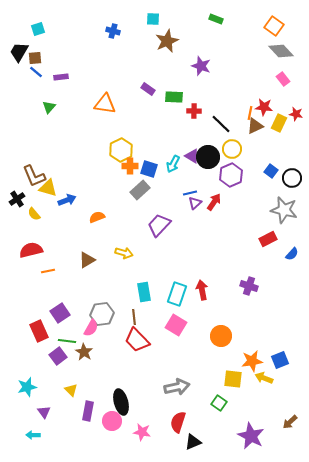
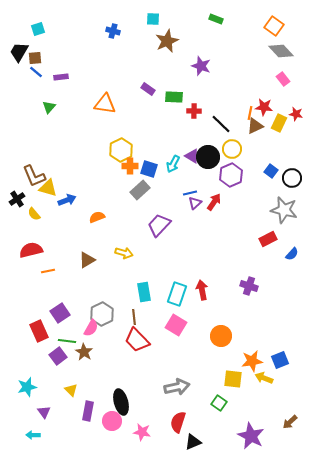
gray hexagon at (102, 314): rotated 20 degrees counterclockwise
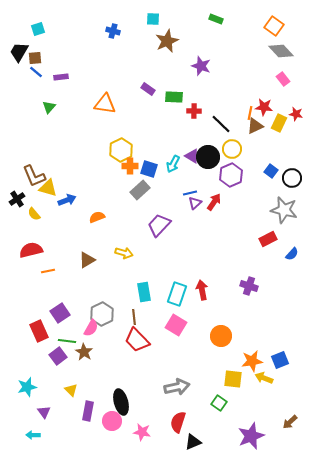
purple star at (251, 436): rotated 24 degrees clockwise
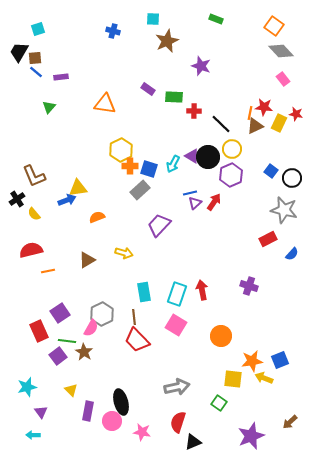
yellow triangle at (48, 188): moved 30 px right; rotated 24 degrees counterclockwise
purple triangle at (44, 412): moved 3 px left
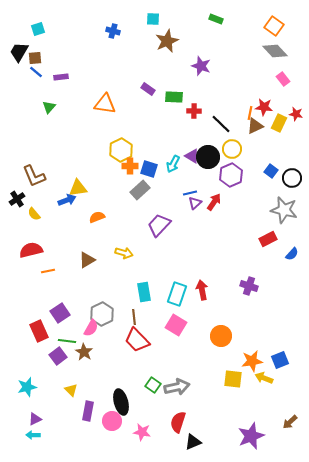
gray diamond at (281, 51): moved 6 px left
green square at (219, 403): moved 66 px left, 18 px up
purple triangle at (41, 412): moved 6 px left, 7 px down; rotated 40 degrees clockwise
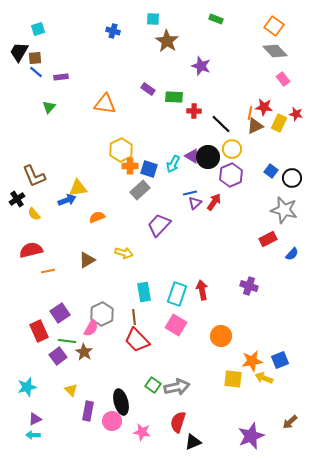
brown star at (167, 41): rotated 15 degrees counterclockwise
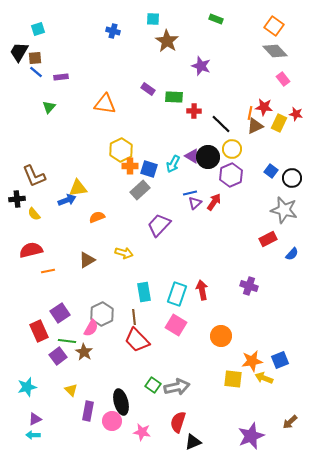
black cross at (17, 199): rotated 28 degrees clockwise
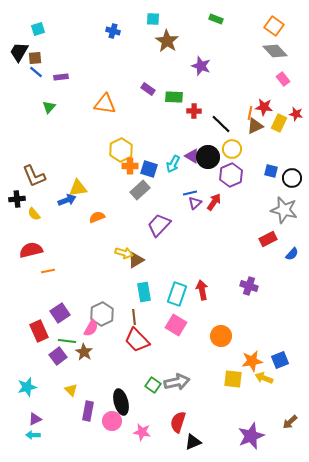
blue square at (271, 171): rotated 24 degrees counterclockwise
brown triangle at (87, 260): moved 49 px right
gray arrow at (177, 387): moved 5 px up
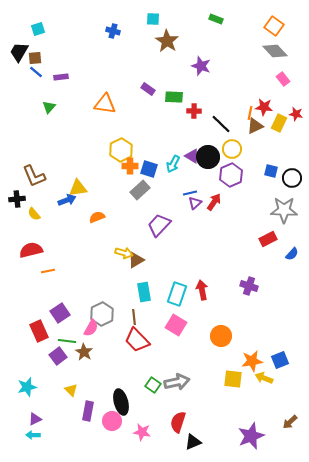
gray star at (284, 210): rotated 12 degrees counterclockwise
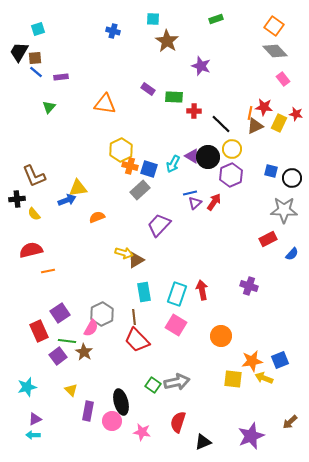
green rectangle at (216, 19): rotated 40 degrees counterclockwise
orange cross at (130, 166): rotated 14 degrees clockwise
black triangle at (193, 442): moved 10 px right
